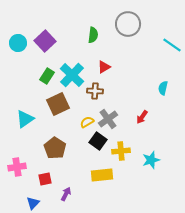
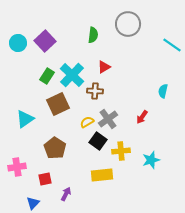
cyan semicircle: moved 3 px down
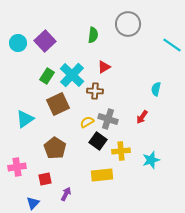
cyan semicircle: moved 7 px left, 2 px up
gray cross: rotated 36 degrees counterclockwise
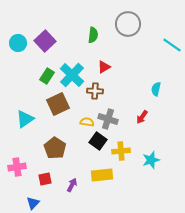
yellow semicircle: rotated 40 degrees clockwise
purple arrow: moved 6 px right, 9 px up
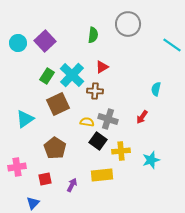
red triangle: moved 2 px left
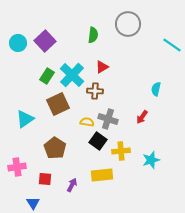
red square: rotated 16 degrees clockwise
blue triangle: rotated 16 degrees counterclockwise
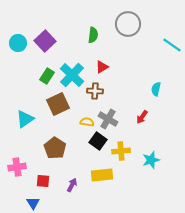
gray cross: rotated 12 degrees clockwise
red square: moved 2 px left, 2 px down
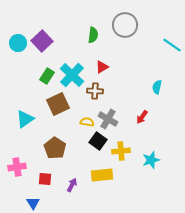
gray circle: moved 3 px left, 1 px down
purple square: moved 3 px left
cyan semicircle: moved 1 px right, 2 px up
red square: moved 2 px right, 2 px up
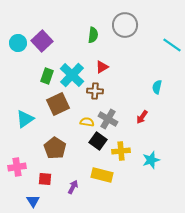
green rectangle: rotated 14 degrees counterclockwise
yellow rectangle: rotated 20 degrees clockwise
purple arrow: moved 1 px right, 2 px down
blue triangle: moved 2 px up
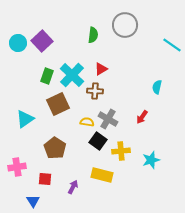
red triangle: moved 1 px left, 2 px down
